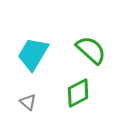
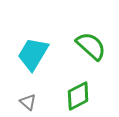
green semicircle: moved 4 px up
green diamond: moved 3 px down
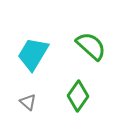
green diamond: rotated 28 degrees counterclockwise
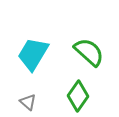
green semicircle: moved 2 px left, 6 px down
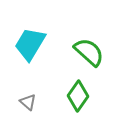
cyan trapezoid: moved 3 px left, 10 px up
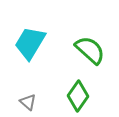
cyan trapezoid: moved 1 px up
green semicircle: moved 1 px right, 2 px up
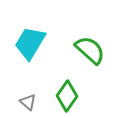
green diamond: moved 11 px left
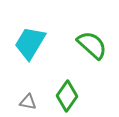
green semicircle: moved 2 px right, 5 px up
gray triangle: rotated 30 degrees counterclockwise
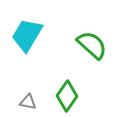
cyan trapezoid: moved 3 px left, 8 px up
